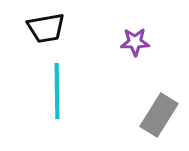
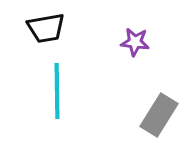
purple star: rotated 8 degrees clockwise
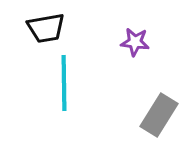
cyan line: moved 7 px right, 8 px up
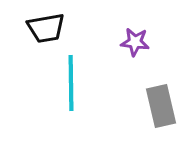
cyan line: moved 7 px right
gray rectangle: moved 2 px right, 9 px up; rotated 45 degrees counterclockwise
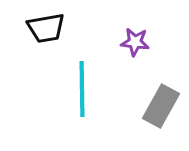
cyan line: moved 11 px right, 6 px down
gray rectangle: rotated 42 degrees clockwise
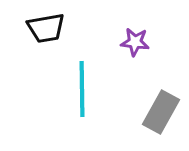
gray rectangle: moved 6 px down
